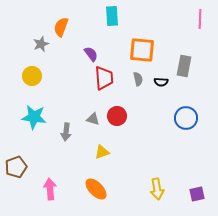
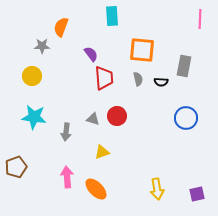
gray star: moved 1 px right, 2 px down; rotated 21 degrees clockwise
pink arrow: moved 17 px right, 12 px up
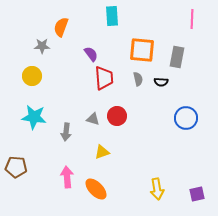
pink line: moved 8 px left
gray rectangle: moved 7 px left, 9 px up
brown pentagon: rotated 25 degrees clockwise
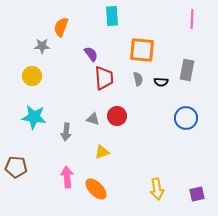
gray rectangle: moved 10 px right, 13 px down
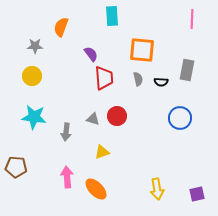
gray star: moved 7 px left
blue circle: moved 6 px left
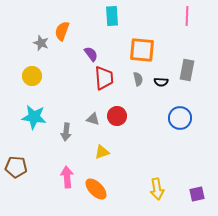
pink line: moved 5 px left, 3 px up
orange semicircle: moved 1 px right, 4 px down
gray star: moved 6 px right, 3 px up; rotated 21 degrees clockwise
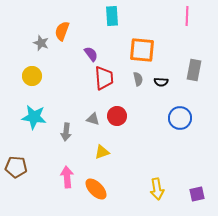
gray rectangle: moved 7 px right
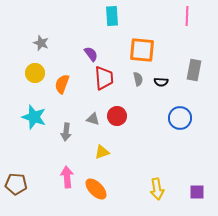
orange semicircle: moved 53 px down
yellow circle: moved 3 px right, 3 px up
cyan star: rotated 10 degrees clockwise
brown pentagon: moved 17 px down
purple square: moved 2 px up; rotated 14 degrees clockwise
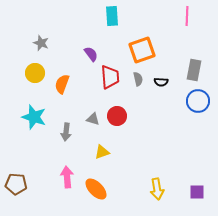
orange square: rotated 24 degrees counterclockwise
red trapezoid: moved 6 px right, 1 px up
blue circle: moved 18 px right, 17 px up
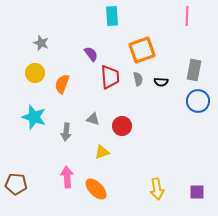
red circle: moved 5 px right, 10 px down
